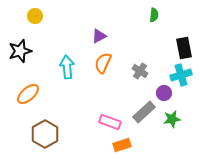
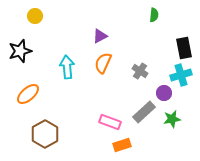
purple triangle: moved 1 px right
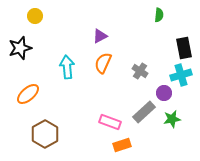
green semicircle: moved 5 px right
black star: moved 3 px up
